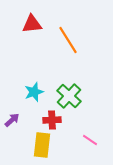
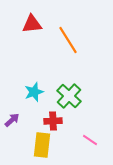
red cross: moved 1 px right, 1 px down
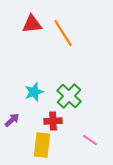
orange line: moved 5 px left, 7 px up
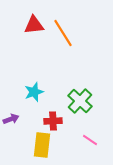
red triangle: moved 2 px right, 1 px down
green cross: moved 11 px right, 5 px down
purple arrow: moved 1 px left, 1 px up; rotated 21 degrees clockwise
